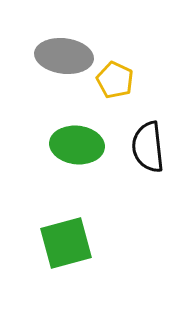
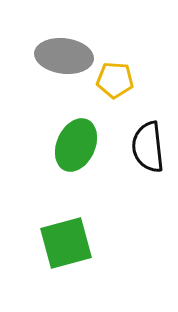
yellow pentagon: rotated 21 degrees counterclockwise
green ellipse: moved 1 px left; rotated 72 degrees counterclockwise
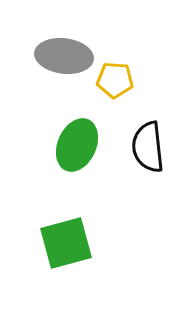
green ellipse: moved 1 px right
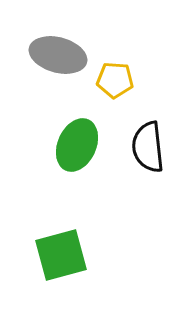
gray ellipse: moved 6 px left, 1 px up; rotated 8 degrees clockwise
green square: moved 5 px left, 12 px down
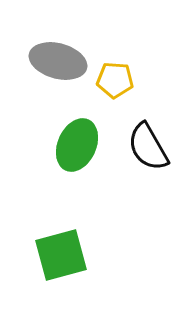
gray ellipse: moved 6 px down
black semicircle: rotated 24 degrees counterclockwise
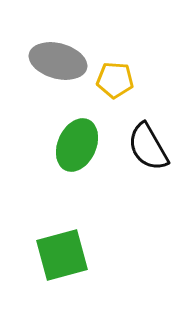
green square: moved 1 px right
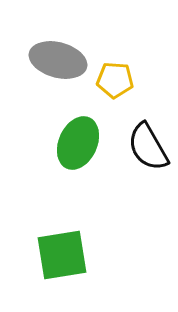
gray ellipse: moved 1 px up
green ellipse: moved 1 px right, 2 px up
green square: rotated 6 degrees clockwise
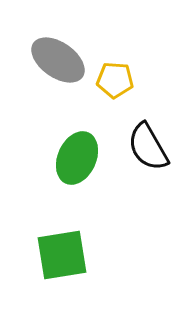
gray ellipse: rotated 20 degrees clockwise
green ellipse: moved 1 px left, 15 px down
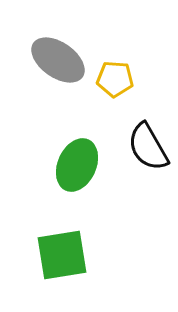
yellow pentagon: moved 1 px up
green ellipse: moved 7 px down
